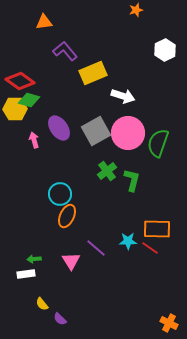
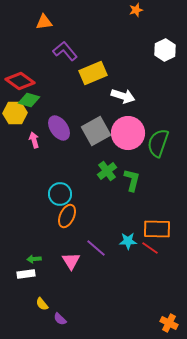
yellow hexagon: moved 4 px down
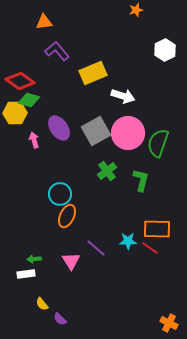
purple L-shape: moved 8 px left
green L-shape: moved 9 px right
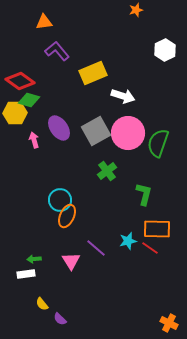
green L-shape: moved 3 px right, 14 px down
cyan circle: moved 6 px down
cyan star: rotated 12 degrees counterclockwise
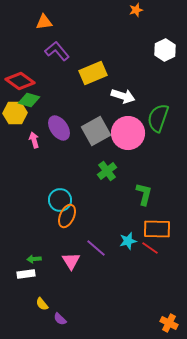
green semicircle: moved 25 px up
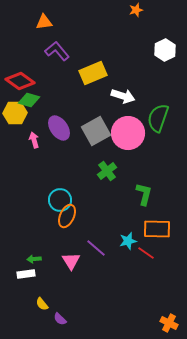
red line: moved 4 px left, 5 px down
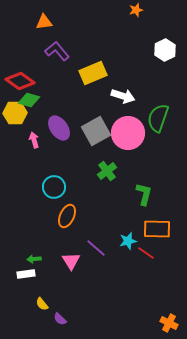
cyan circle: moved 6 px left, 13 px up
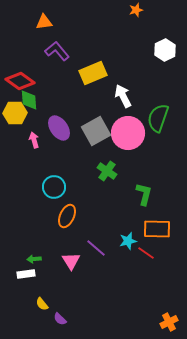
white arrow: rotated 135 degrees counterclockwise
green diamond: rotated 70 degrees clockwise
green cross: rotated 18 degrees counterclockwise
orange cross: moved 1 px up; rotated 36 degrees clockwise
